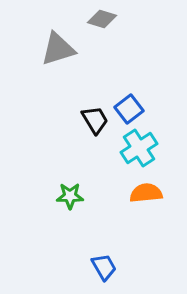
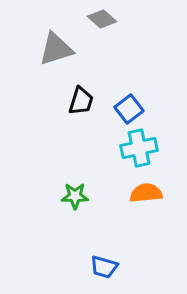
gray diamond: rotated 24 degrees clockwise
gray triangle: moved 2 px left
black trapezoid: moved 14 px left, 19 px up; rotated 48 degrees clockwise
cyan cross: rotated 21 degrees clockwise
green star: moved 5 px right
blue trapezoid: rotated 136 degrees clockwise
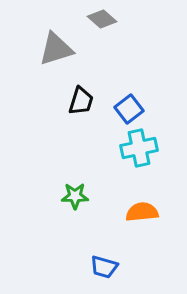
orange semicircle: moved 4 px left, 19 px down
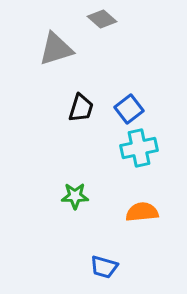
black trapezoid: moved 7 px down
